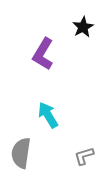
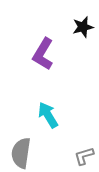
black star: rotated 15 degrees clockwise
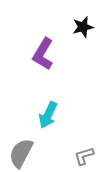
cyan arrow: rotated 124 degrees counterclockwise
gray semicircle: rotated 20 degrees clockwise
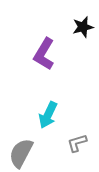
purple L-shape: moved 1 px right
gray L-shape: moved 7 px left, 13 px up
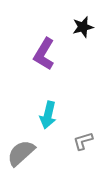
cyan arrow: rotated 12 degrees counterclockwise
gray L-shape: moved 6 px right, 2 px up
gray semicircle: rotated 20 degrees clockwise
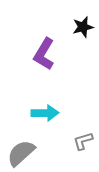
cyan arrow: moved 3 px left, 2 px up; rotated 104 degrees counterclockwise
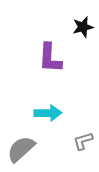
purple L-shape: moved 6 px right, 4 px down; rotated 28 degrees counterclockwise
cyan arrow: moved 3 px right
gray semicircle: moved 4 px up
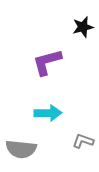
purple L-shape: moved 3 px left, 4 px down; rotated 72 degrees clockwise
gray L-shape: rotated 35 degrees clockwise
gray semicircle: rotated 132 degrees counterclockwise
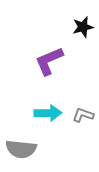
purple L-shape: moved 2 px right, 1 px up; rotated 8 degrees counterclockwise
gray L-shape: moved 26 px up
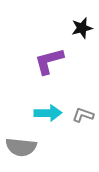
black star: moved 1 px left, 1 px down
purple L-shape: rotated 8 degrees clockwise
gray semicircle: moved 2 px up
